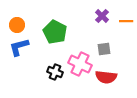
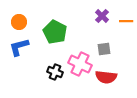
orange circle: moved 2 px right, 3 px up
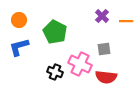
orange circle: moved 2 px up
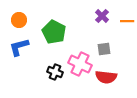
orange line: moved 1 px right
green pentagon: moved 1 px left
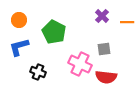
orange line: moved 1 px down
black cross: moved 17 px left
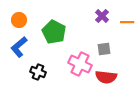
blue L-shape: rotated 25 degrees counterclockwise
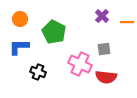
orange circle: moved 1 px right, 1 px up
blue L-shape: rotated 40 degrees clockwise
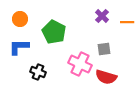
red semicircle: rotated 10 degrees clockwise
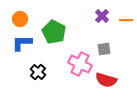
orange line: moved 1 px left, 2 px up
blue L-shape: moved 3 px right, 4 px up
black cross: rotated 21 degrees clockwise
red semicircle: moved 3 px down
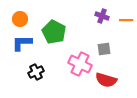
purple cross: rotated 24 degrees counterclockwise
black cross: moved 2 px left; rotated 21 degrees clockwise
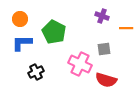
orange line: moved 8 px down
